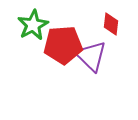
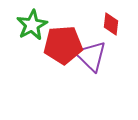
green star: moved 1 px left
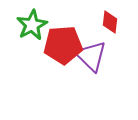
red diamond: moved 1 px left, 2 px up
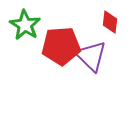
green star: moved 7 px left; rotated 12 degrees counterclockwise
red pentagon: moved 2 px left, 1 px down
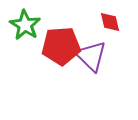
red diamond: rotated 20 degrees counterclockwise
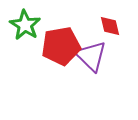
red diamond: moved 4 px down
red pentagon: rotated 6 degrees counterclockwise
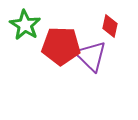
red diamond: rotated 25 degrees clockwise
red pentagon: rotated 12 degrees clockwise
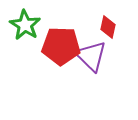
red diamond: moved 2 px left, 1 px down
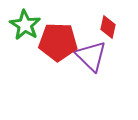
red pentagon: moved 3 px left, 4 px up
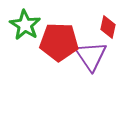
red pentagon: moved 1 px right
purple triangle: rotated 12 degrees clockwise
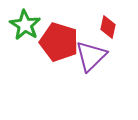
red pentagon: rotated 15 degrees clockwise
purple triangle: rotated 20 degrees clockwise
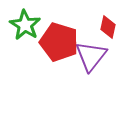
purple triangle: rotated 8 degrees counterclockwise
